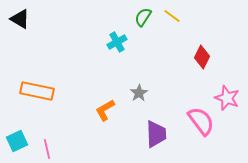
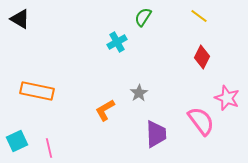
yellow line: moved 27 px right
pink line: moved 2 px right, 1 px up
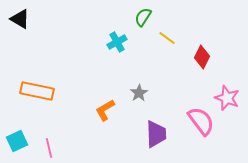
yellow line: moved 32 px left, 22 px down
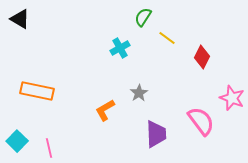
cyan cross: moved 3 px right, 6 px down
pink star: moved 5 px right
cyan square: rotated 20 degrees counterclockwise
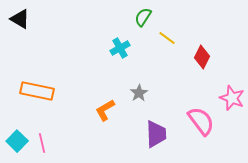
pink line: moved 7 px left, 5 px up
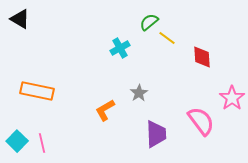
green semicircle: moved 6 px right, 5 px down; rotated 18 degrees clockwise
red diamond: rotated 30 degrees counterclockwise
pink star: rotated 15 degrees clockwise
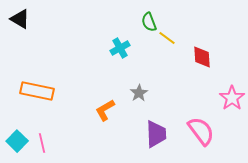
green semicircle: rotated 72 degrees counterclockwise
pink semicircle: moved 10 px down
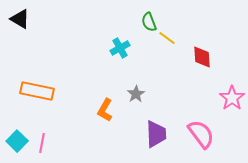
gray star: moved 3 px left, 1 px down
orange L-shape: rotated 30 degrees counterclockwise
pink semicircle: moved 3 px down
pink line: rotated 24 degrees clockwise
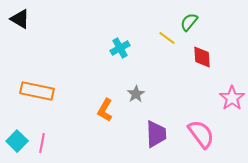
green semicircle: moved 40 px right; rotated 60 degrees clockwise
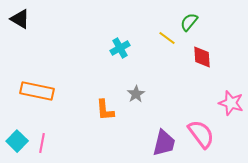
pink star: moved 1 px left, 5 px down; rotated 20 degrees counterclockwise
orange L-shape: rotated 35 degrees counterclockwise
purple trapezoid: moved 8 px right, 9 px down; rotated 16 degrees clockwise
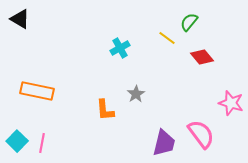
red diamond: rotated 35 degrees counterclockwise
